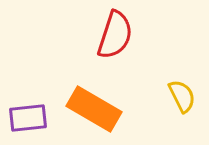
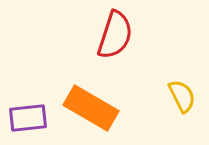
orange rectangle: moved 3 px left, 1 px up
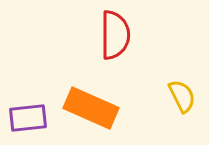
red semicircle: rotated 18 degrees counterclockwise
orange rectangle: rotated 6 degrees counterclockwise
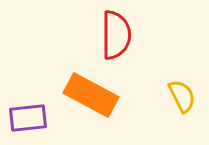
red semicircle: moved 1 px right
orange rectangle: moved 13 px up; rotated 4 degrees clockwise
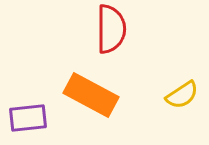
red semicircle: moved 5 px left, 6 px up
yellow semicircle: moved 1 px up; rotated 84 degrees clockwise
